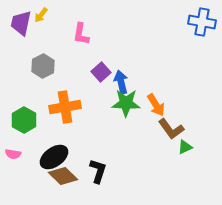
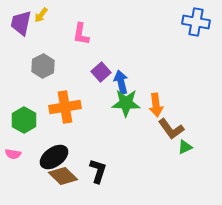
blue cross: moved 6 px left
orange arrow: rotated 25 degrees clockwise
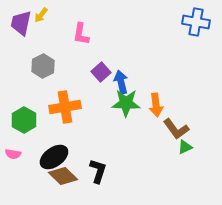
brown L-shape: moved 5 px right
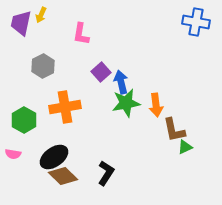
yellow arrow: rotated 14 degrees counterclockwise
green star: rotated 12 degrees counterclockwise
brown L-shape: moved 2 px left, 1 px down; rotated 24 degrees clockwise
black L-shape: moved 8 px right, 2 px down; rotated 15 degrees clockwise
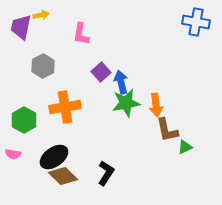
yellow arrow: rotated 126 degrees counterclockwise
purple trapezoid: moved 4 px down
brown L-shape: moved 7 px left
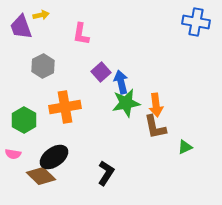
purple trapezoid: rotated 32 degrees counterclockwise
brown L-shape: moved 12 px left, 3 px up
brown diamond: moved 22 px left
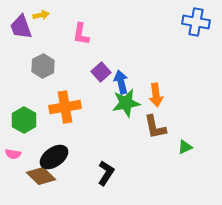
orange arrow: moved 10 px up
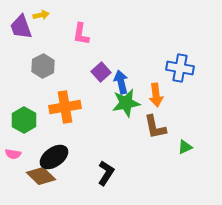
blue cross: moved 16 px left, 46 px down
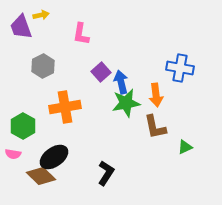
green hexagon: moved 1 px left, 6 px down
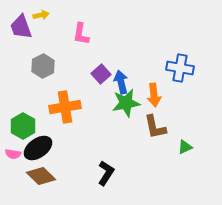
purple square: moved 2 px down
orange arrow: moved 2 px left
black ellipse: moved 16 px left, 9 px up
